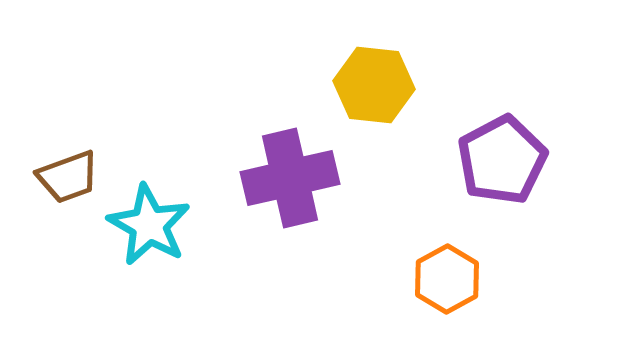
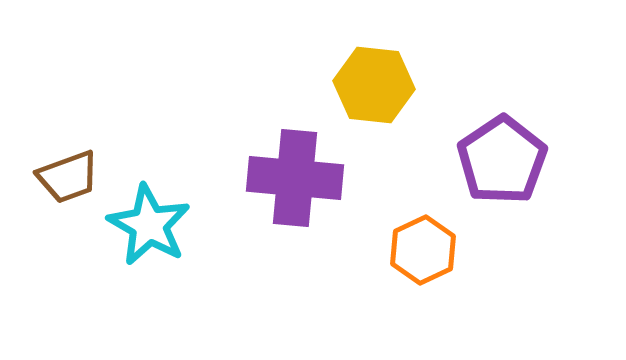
purple pentagon: rotated 6 degrees counterclockwise
purple cross: moved 5 px right; rotated 18 degrees clockwise
orange hexagon: moved 24 px left, 29 px up; rotated 4 degrees clockwise
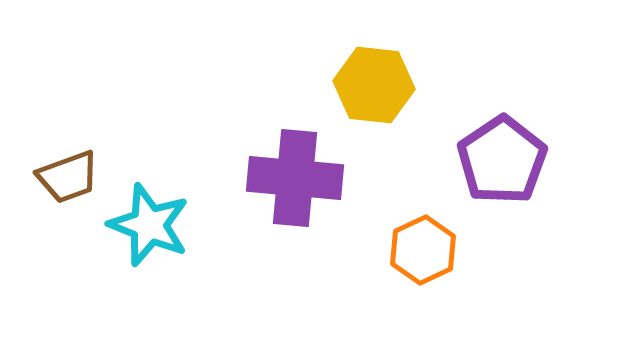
cyan star: rotated 8 degrees counterclockwise
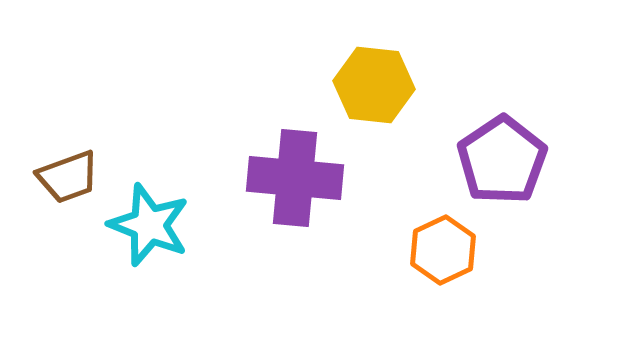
orange hexagon: moved 20 px right
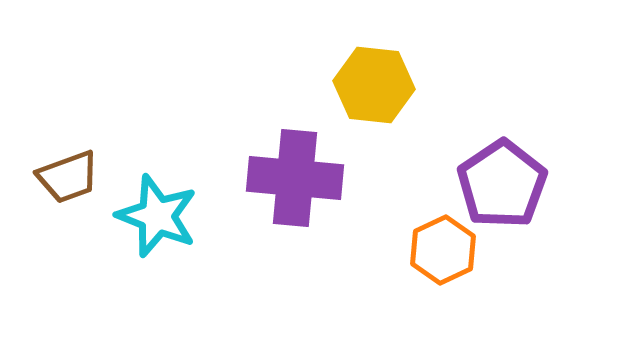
purple pentagon: moved 24 px down
cyan star: moved 8 px right, 9 px up
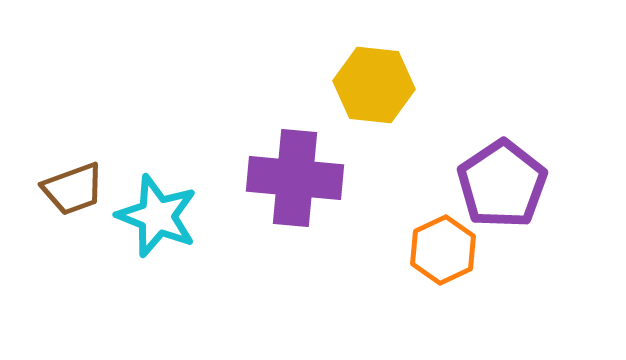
brown trapezoid: moved 5 px right, 12 px down
